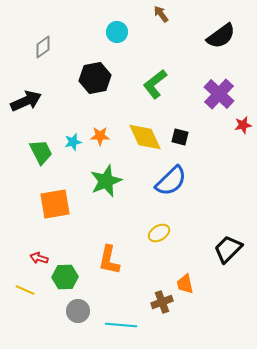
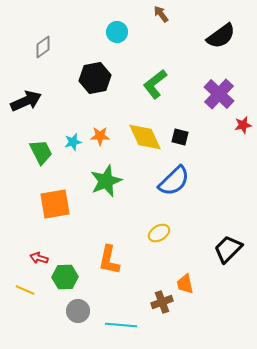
blue semicircle: moved 3 px right
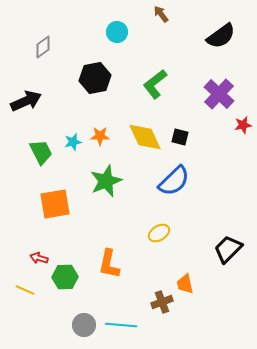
orange L-shape: moved 4 px down
gray circle: moved 6 px right, 14 px down
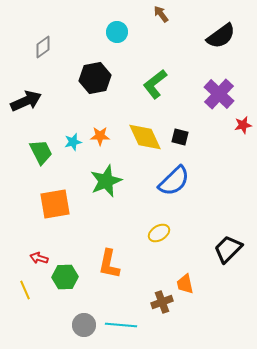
yellow line: rotated 42 degrees clockwise
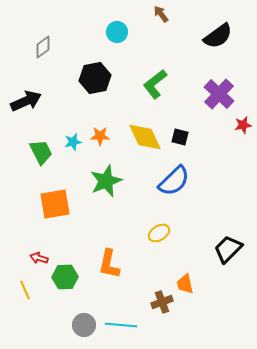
black semicircle: moved 3 px left
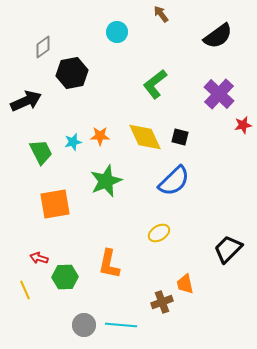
black hexagon: moved 23 px left, 5 px up
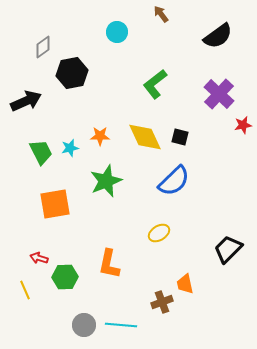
cyan star: moved 3 px left, 6 px down
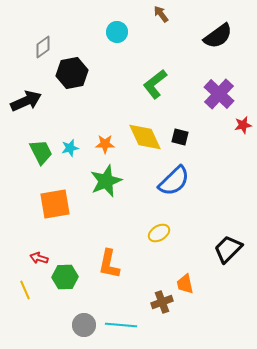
orange star: moved 5 px right, 8 px down
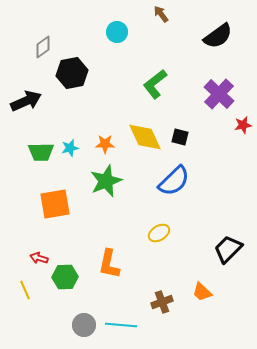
green trapezoid: rotated 116 degrees clockwise
orange trapezoid: moved 17 px right, 8 px down; rotated 35 degrees counterclockwise
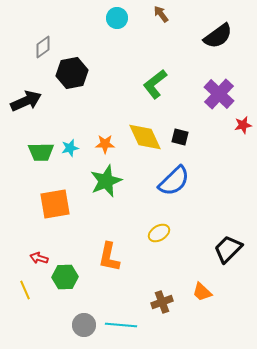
cyan circle: moved 14 px up
orange L-shape: moved 7 px up
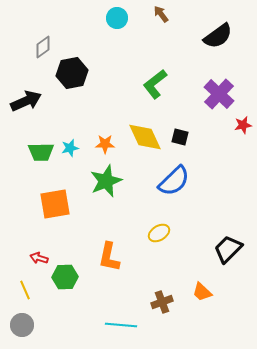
gray circle: moved 62 px left
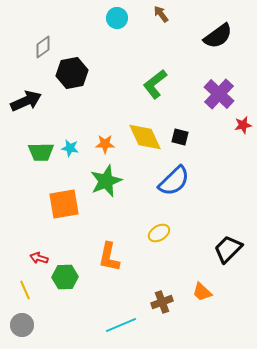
cyan star: rotated 24 degrees clockwise
orange square: moved 9 px right
cyan line: rotated 28 degrees counterclockwise
